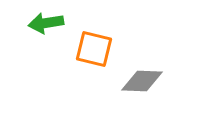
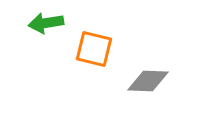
gray diamond: moved 6 px right
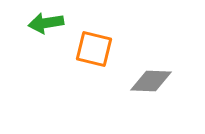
gray diamond: moved 3 px right
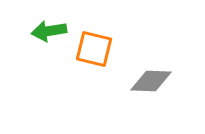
green arrow: moved 3 px right, 8 px down
